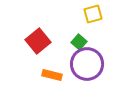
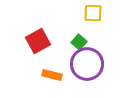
yellow square: moved 1 px up; rotated 18 degrees clockwise
red square: rotated 10 degrees clockwise
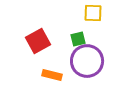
green square: moved 1 px left, 3 px up; rotated 35 degrees clockwise
purple circle: moved 3 px up
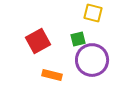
yellow square: rotated 12 degrees clockwise
purple circle: moved 5 px right, 1 px up
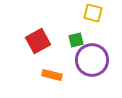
green square: moved 2 px left, 1 px down
